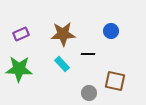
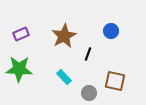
brown star: moved 1 px right, 2 px down; rotated 25 degrees counterclockwise
black line: rotated 72 degrees counterclockwise
cyan rectangle: moved 2 px right, 13 px down
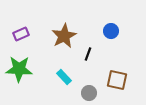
brown square: moved 2 px right, 1 px up
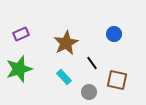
blue circle: moved 3 px right, 3 px down
brown star: moved 2 px right, 7 px down
black line: moved 4 px right, 9 px down; rotated 56 degrees counterclockwise
green star: rotated 20 degrees counterclockwise
gray circle: moved 1 px up
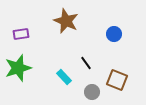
purple rectangle: rotated 14 degrees clockwise
brown star: moved 22 px up; rotated 20 degrees counterclockwise
black line: moved 6 px left
green star: moved 1 px left, 1 px up
brown square: rotated 10 degrees clockwise
gray circle: moved 3 px right
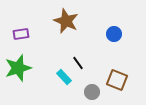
black line: moved 8 px left
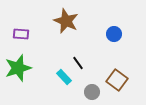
purple rectangle: rotated 14 degrees clockwise
brown square: rotated 15 degrees clockwise
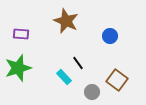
blue circle: moved 4 px left, 2 px down
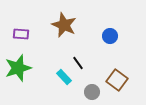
brown star: moved 2 px left, 4 px down
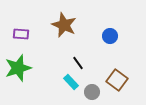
cyan rectangle: moved 7 px right, 5 px down
